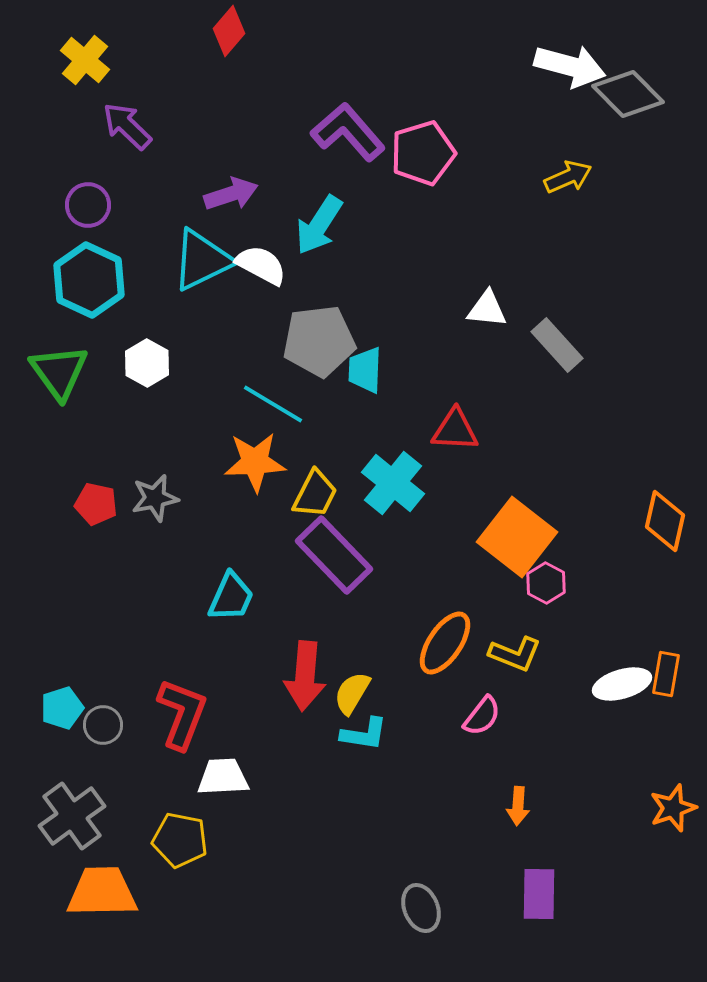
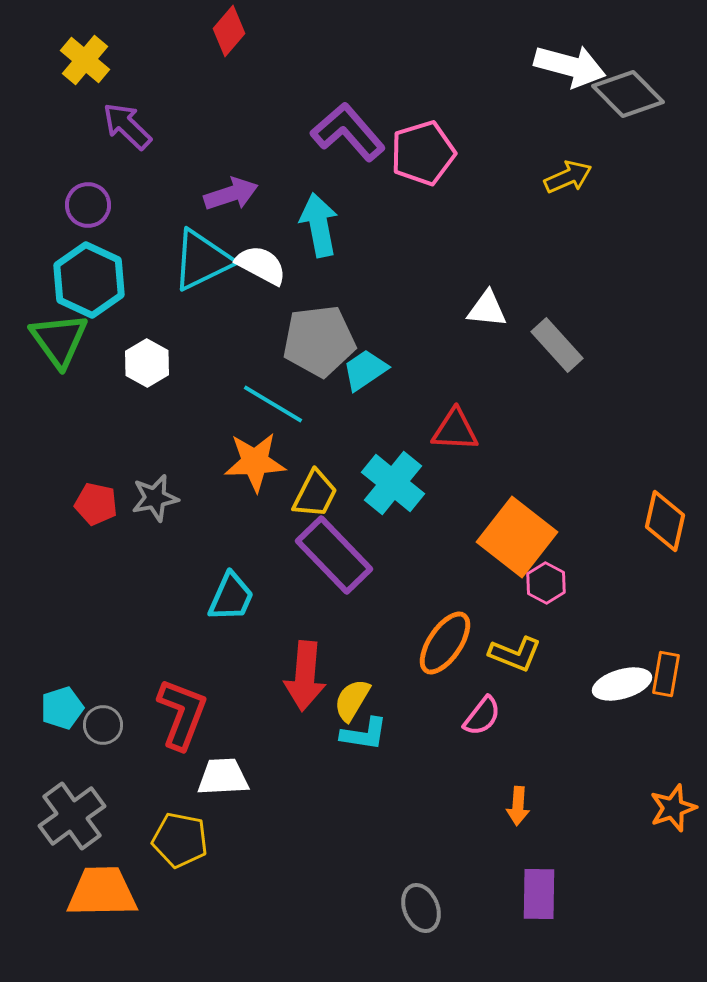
cyan arrow at (319, 225): rotated 136 degrees clockwise
cyan trapezoid at (365, 370): rotated 54 degrees clockwise
green triangle at (59, 372): moved 32 px up
yellow semicircle at (352, 693): moved 7 px down
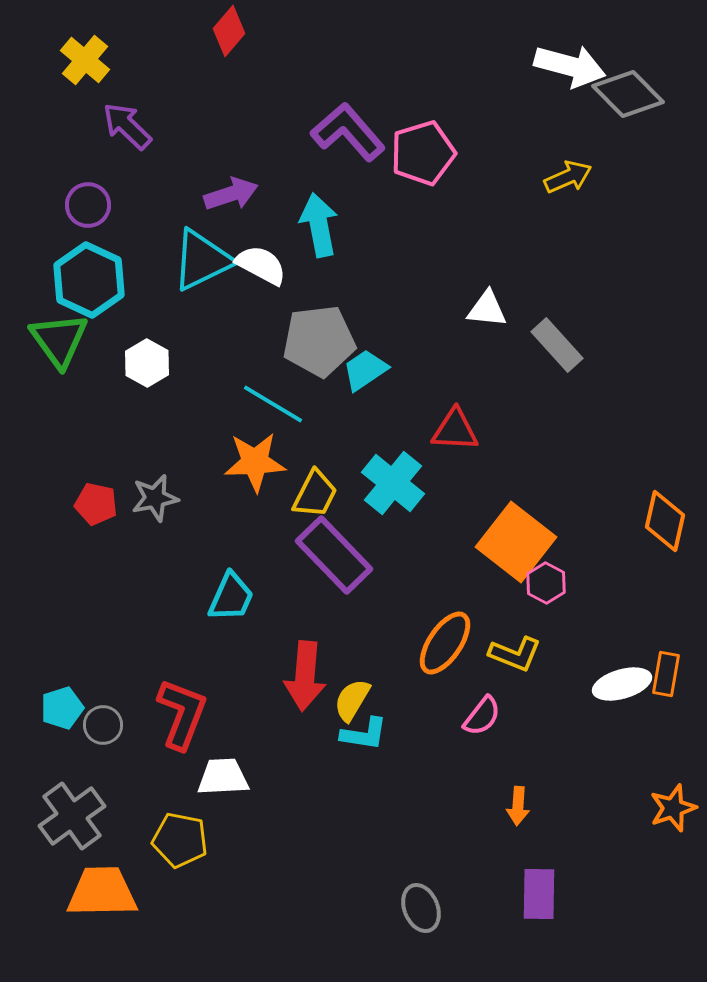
orange square at (517, 537): moved 1 px left, 5 px down
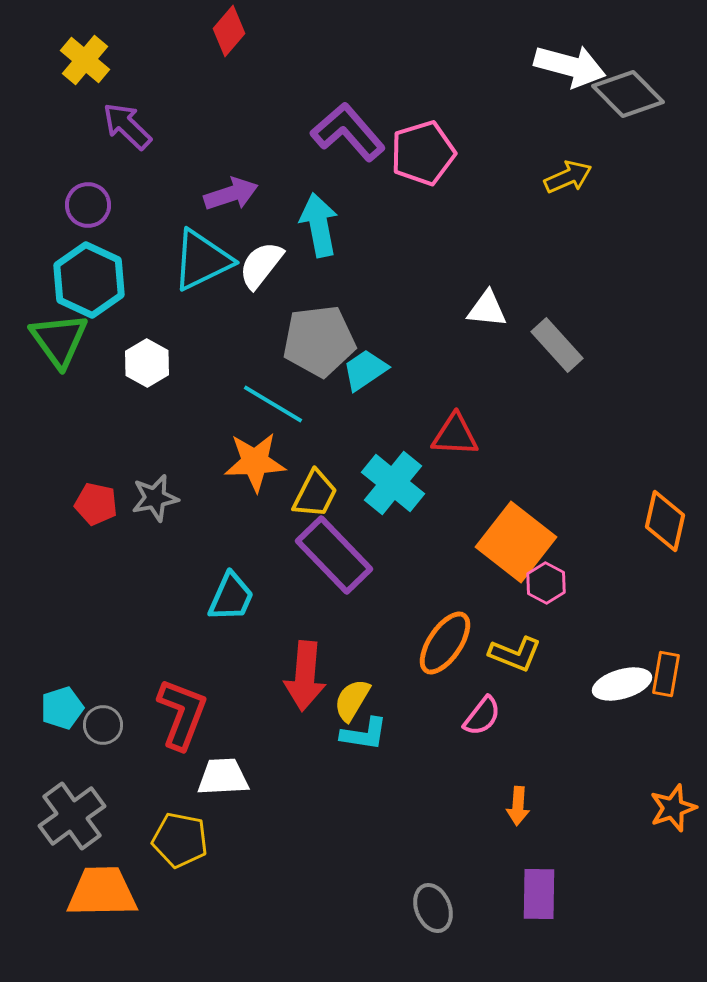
white semicircle at (261, 265): rotated 80 degrees counterclockwise
red triangle at (455, 430): moved 5 px down
gray ellipse at (421, 908): moved 12 px right
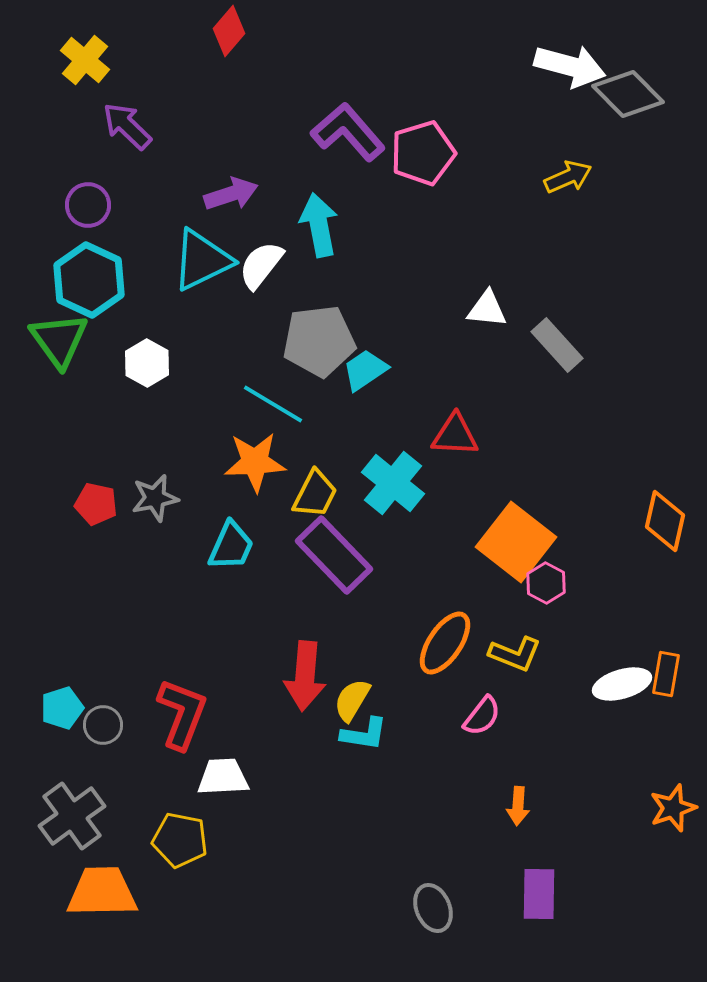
cyan trapezoid at (231, 597): moved 51 px up
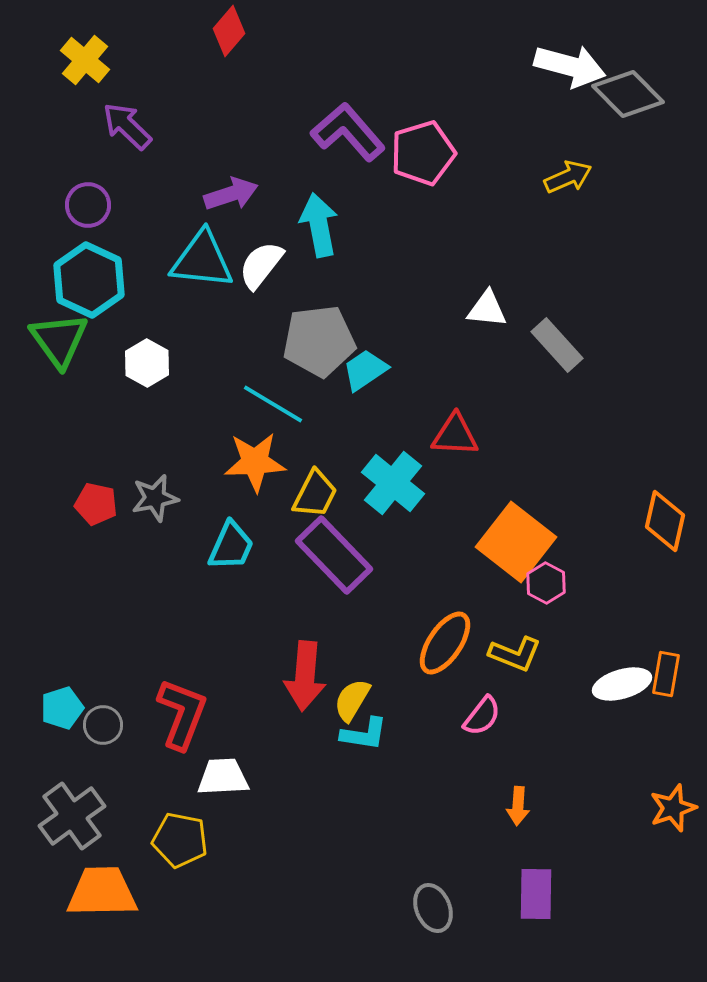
cyan triangle at (202, 260): rotated 32 degrees clockwise
purple rectangle at (539, 894): moved 3 px left
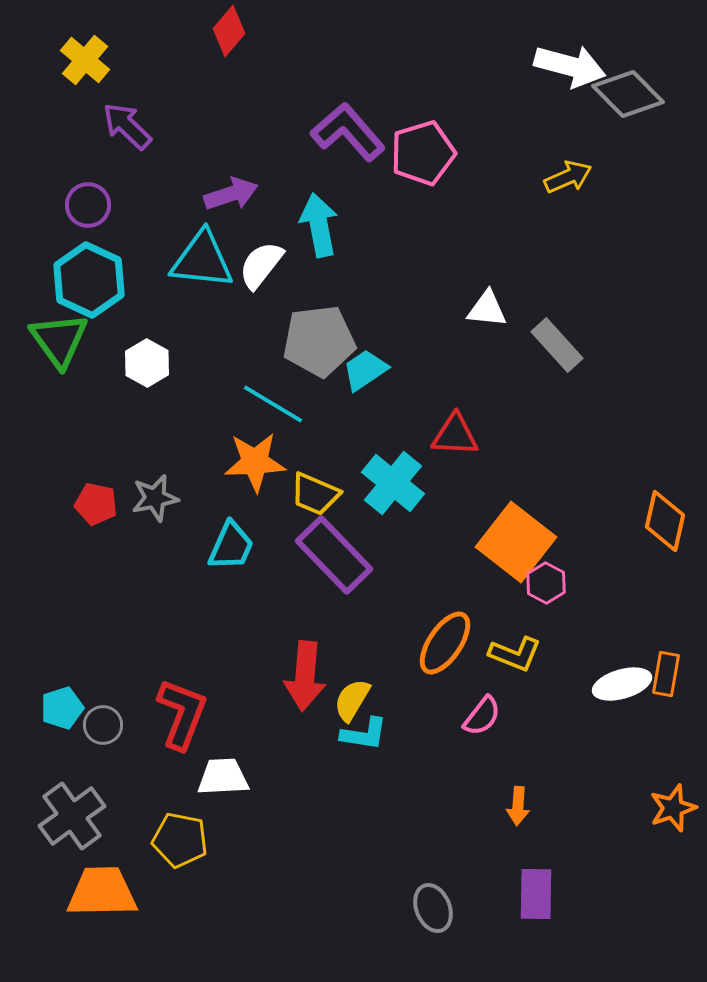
yellow trapezoid at (315, 494): rotated 86 degrees clockwise
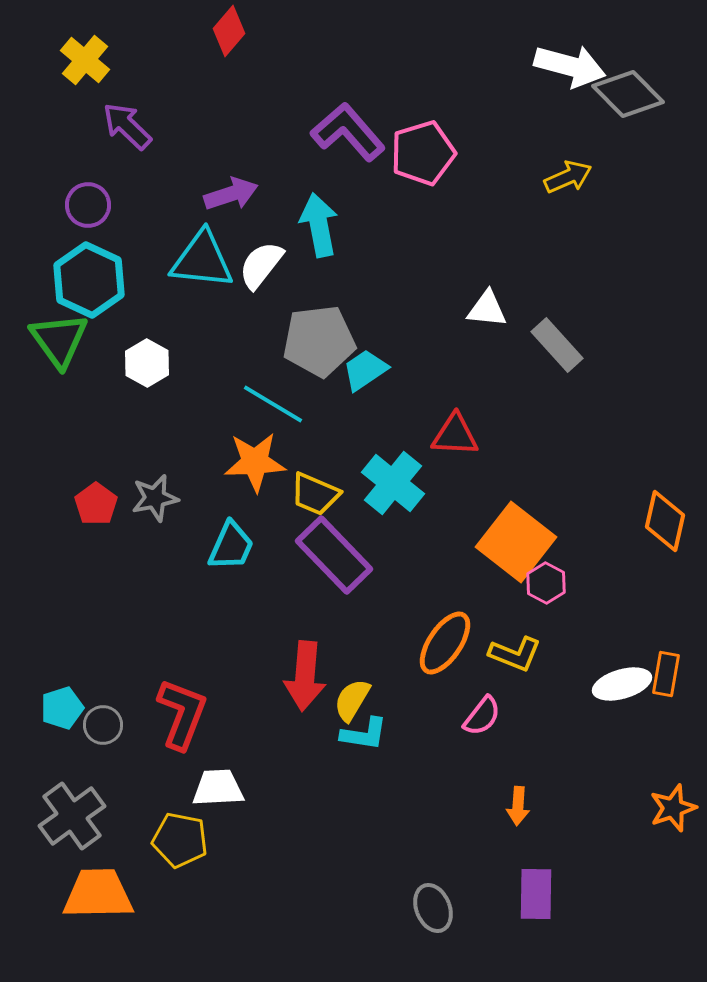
red pentagon at (96, 504): rotated 24 degrees clockwise
white trapezoid at (223, 777): moved 5 px left, 11 px down
orange trapezoid at (102, 892): moved 4 px left, 2 px down
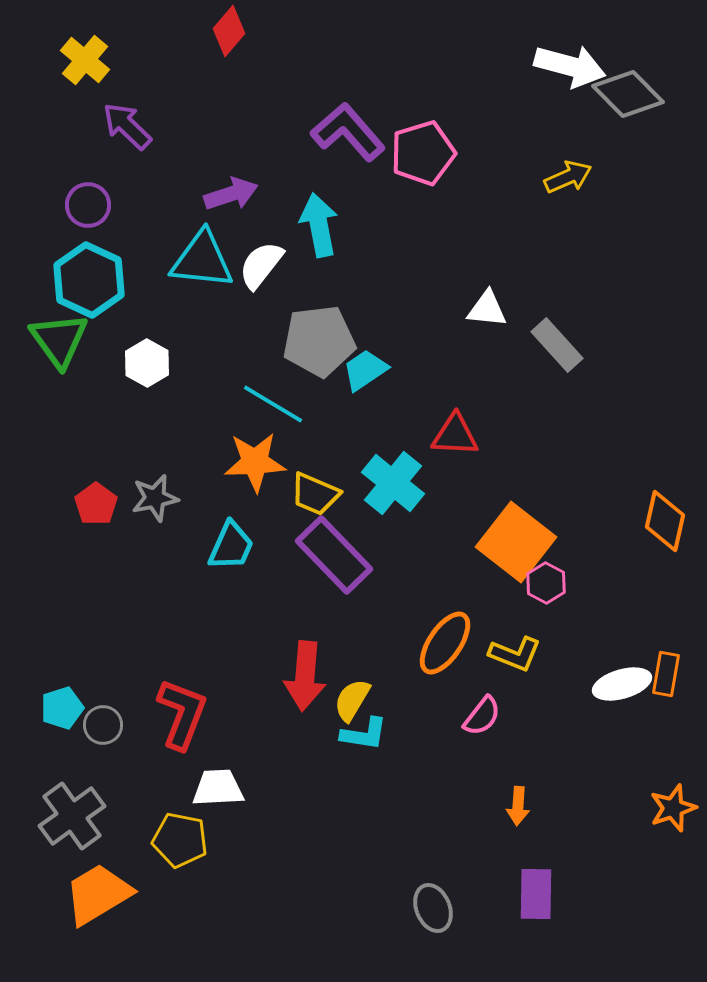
orange trapezoid at (98, 894): rotated 30 degrees counterclockwise
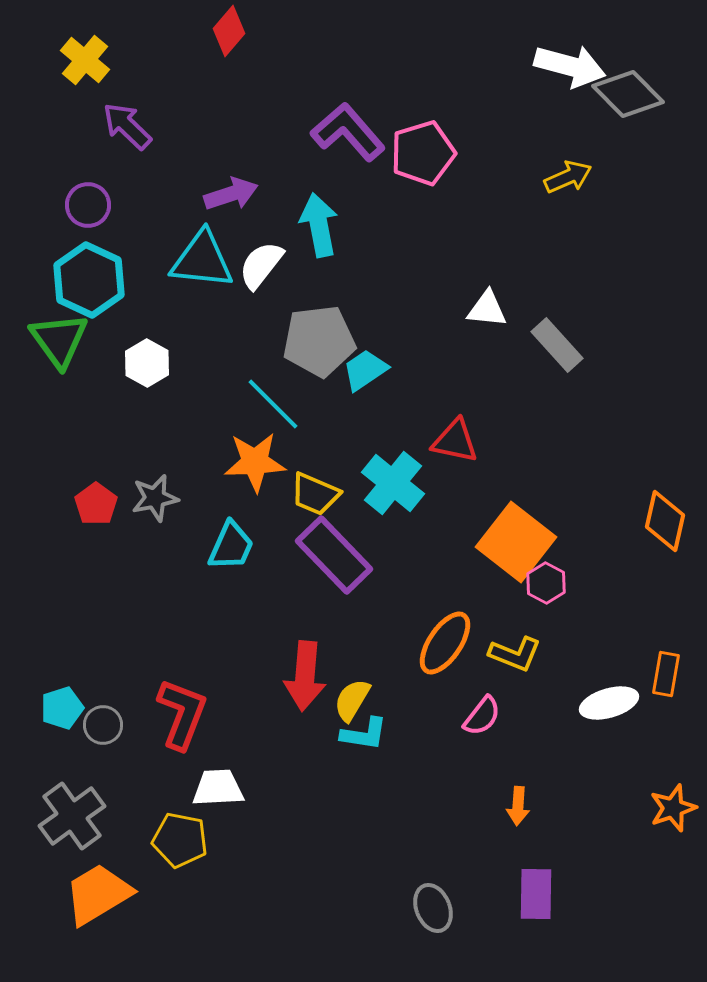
cyan line at (273, 404): rotated 14 degrees clockwise
red triangle at (455, 435): moved 6 px down; rotated 9 degrees clockwise
white ellipse at (622, 684): moved 13 px left, 19 px down
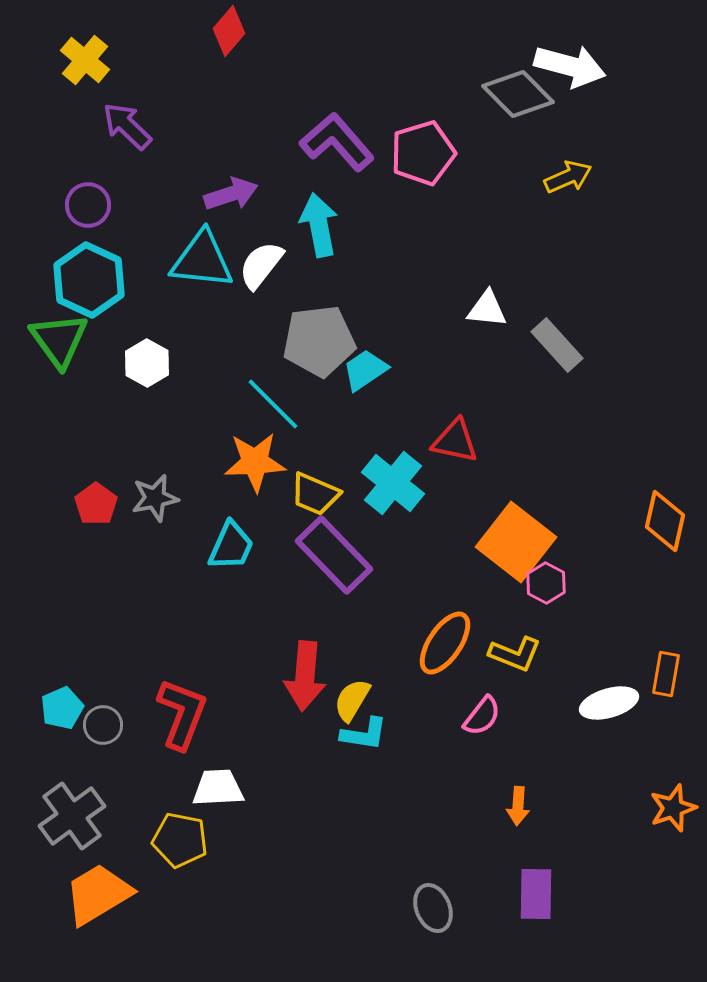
gray diamond at (628, 94): moved 110 px left
purple L-shape at (348, 132): moved 11 px left, 10 px down
cyan pentagon at (62, 708): rotated 6 degrees counterclockwise
